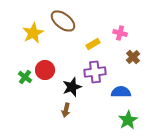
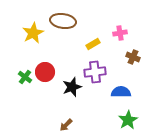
brown ellipse: rotated 30 degrees counterclockwise
pink cross: rotated 24 degrees counterclockwise
brown cross: rotated 24 degrees counterclockwise
red circle: moved 2 px down
brown arrow: moved 15 px down; rotated 32 degrees clockwise
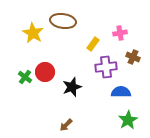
yellow star: rotated 15 degrees counterclockwise
yellow rectangle: rotated 24 degrees counterclockwise
purple cross: moved 11 px right, 5 px up
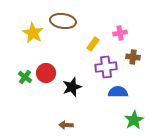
brown cross: rotated 16 degrees counterclockwise
red circle: moved 1 px right, 1 px down
blue semicircle: moved 3 px left
green star: moved 6 px right
brown arrow: rotated 48 degrees clockwise
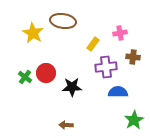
black star: rotated 18 degrees clockwise
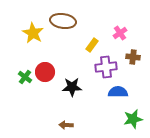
pink cross: rotated 24 degrees counterclockwise
yellow rectangle: moved 1 px left, 1 px down
red circle: moved 1 px left, 1 px up
green star: moved 1 px left, 1 px up; rotated 18 degrees clockwise
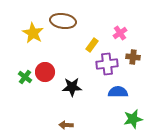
purple cross: moved 1 px right, 3 px up
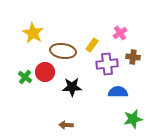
brown ellipse: moved 30 px down
